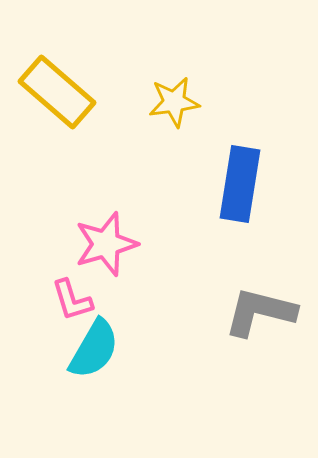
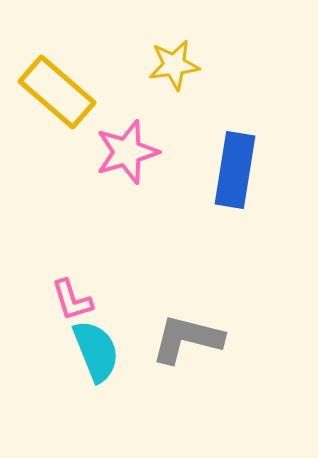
yellow star: moved 37 px up
blue rectangle: moved 5 px left, 14 px up
pink star: moved 21 px right, 92 px up
gray L-shape: moved 73 px left, 27 px down
cyan semicircle: moved 2 px right, 2 px down; rotated 52 degrees counterclockwise
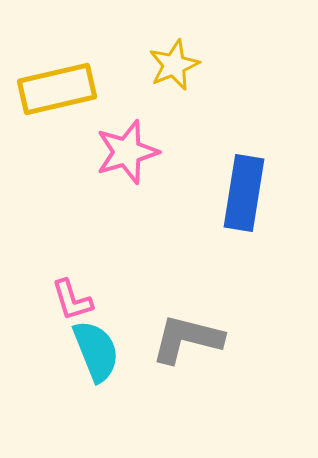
yellow star: rotated 15 degrees counterclockwise
yellow rectangle: moved 3 px up; rotated 54 degrees counterclockwise
blue rectangle: moved 9 px right, 23 px down
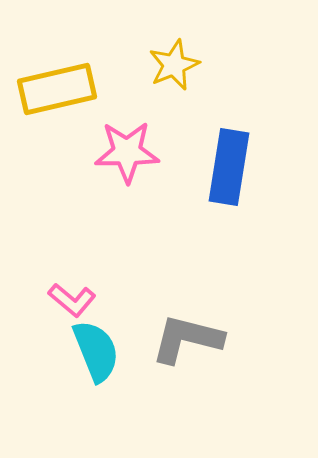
pink star: rotated 16 degrees clockwise
blue rectangle: moved 15 px left, 26 px up
pink L-shape: rotated 33 degrees counterclockwise
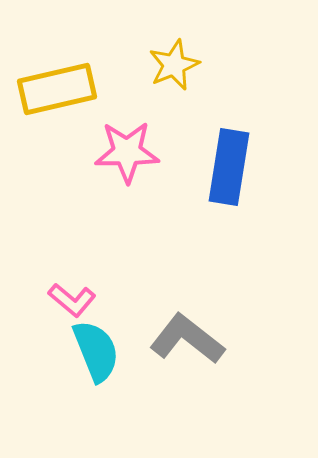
gray L-shape: rotated 24 degrees clockwise
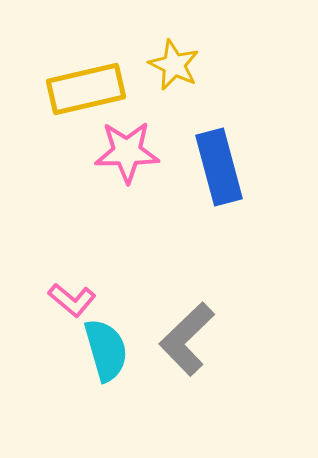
yellow star: rotated 24 degrees counterclockwise
yellow rectangle: moved 29 px right
blue rectangle: moved 10 px left; rotated 24 degrees counterclockwise
gray L-shape: rotated 82 degrees counterclockwise
cyan semicircle: moved 10 px right, 1 px up; rotated 6 degrees clockwise
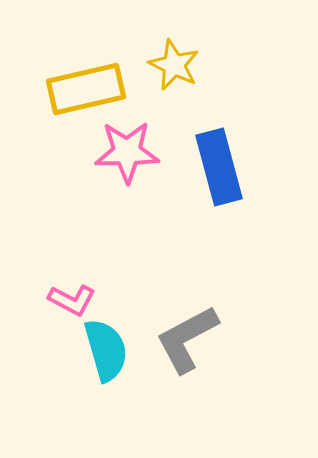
pink L-shape: rotated 12 degrees counterclockwise
gray L-shape: rotated 16 degrees clockwise
